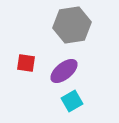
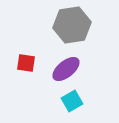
purple ellipse: moved 2 px right, 2 px up
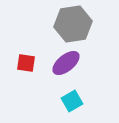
gray hexagon: moved 1 px right, 1 px up
purple ellipse: moved 6 px up
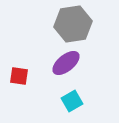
red square: moved 7 px left, 13 px down
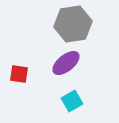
red square: moved 2 px up
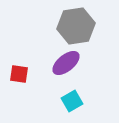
gray hexagon: moved 3 px right, 2 px down
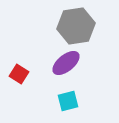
red square: rotated 24 degrees clockwise
cyan square: moved 4 px left; rotated 15 degrees clockwise
